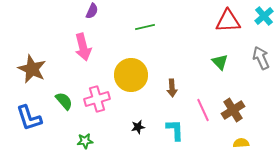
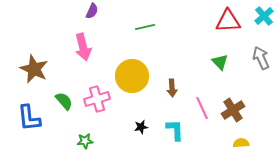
brown star: moved 2 px right
yellow circle: moved 1 px right, 1 px down
pink line: moved 1 px left, 2 px up
blue L-shape: rotated 12 degrees clockwise
black star: moved 3 px right
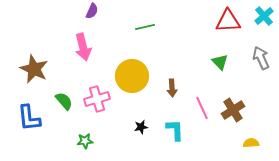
yellow semicircle: moved 10 px right
